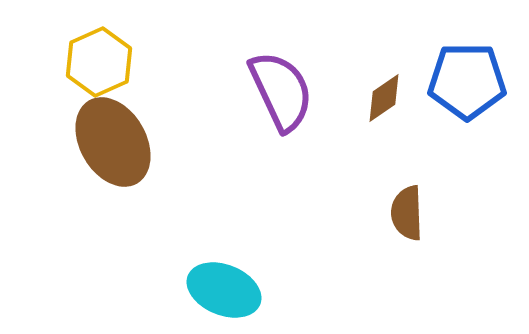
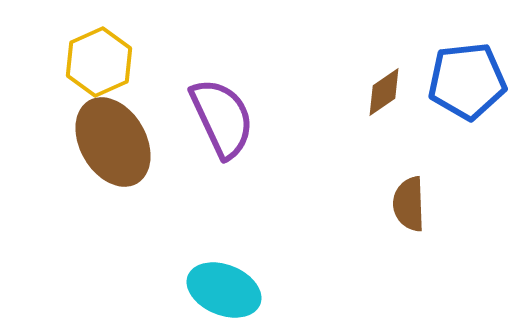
blue pentagon: rotated 6 degrees counterclockwise
purple semicircle: moved 59 px left, 27 px down
brown diamond: moved 6 px up
brown semicircle: moved 2 px right, 9 px up
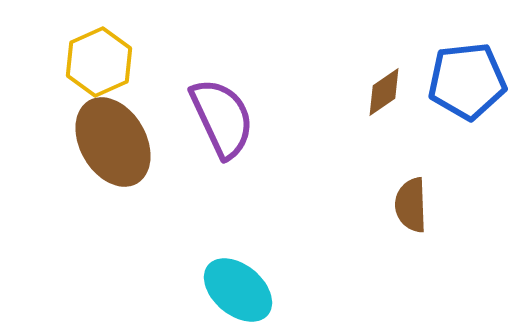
brown semicircle: moved 2 px right, 1 px down
cyan ellipse: moved 14 px right; rotated 18 degrees clockwise
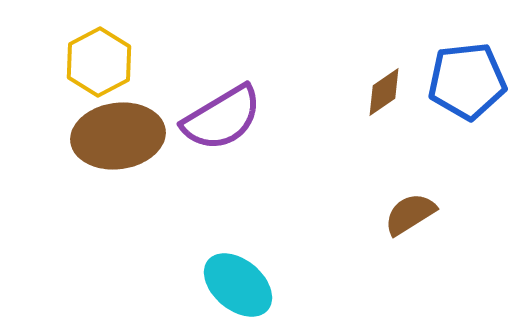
yellow hexagon: rotated 4 degrees counterclockwise
purple semicircle: rotated 84 degrees clockwise
brown ellipse: moved 5 px right, 6 px up; rotated 68 degrees counterclockwise
brown semicircle: moved 1 px left, 9 px down; rotated 60 degrees clockwise
cyan ellipse: moved 5 px up
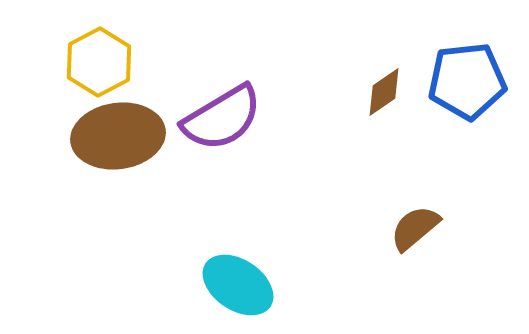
brown semicircle: moved 5 px right, 14 px down; rotated 8 degrees counterclockwise
cyan ellipse: rotated 6 degrees counterclockwise
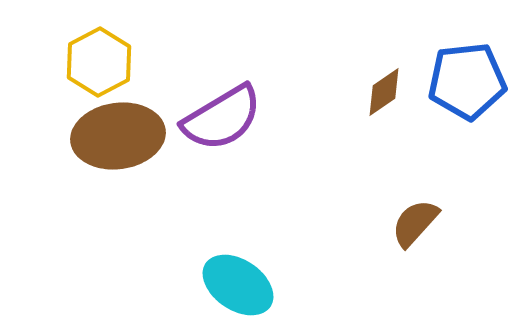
brown semicircle: moved 5 px up; rotated 8 degrees counterclockwise
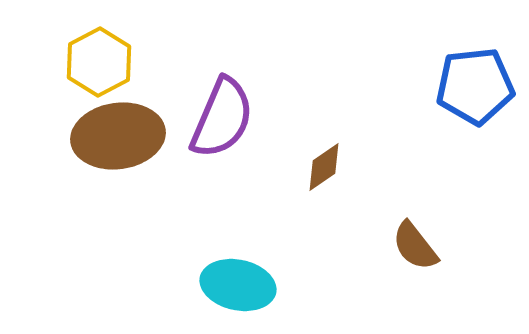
blue pentagon: moved 8 px right, 5 px down
brown diamond: moved 60 px left, 75 px down
purple semicircle: rotated 36 degrees counterclockwise
brown semicircle: moved 23 px down; rotated 80 degrees counterclockwise
cyan ellipse: rotated 22 degrees counterclockwise
